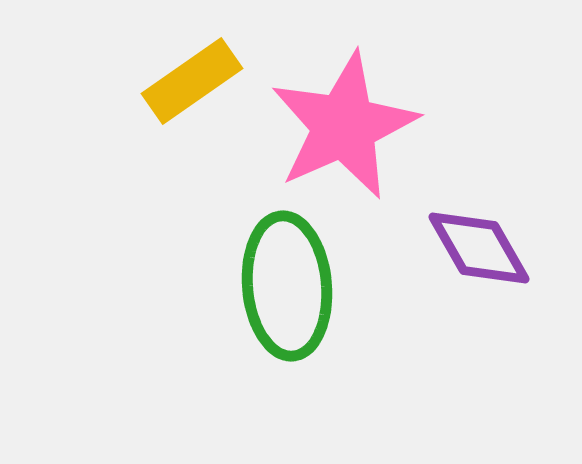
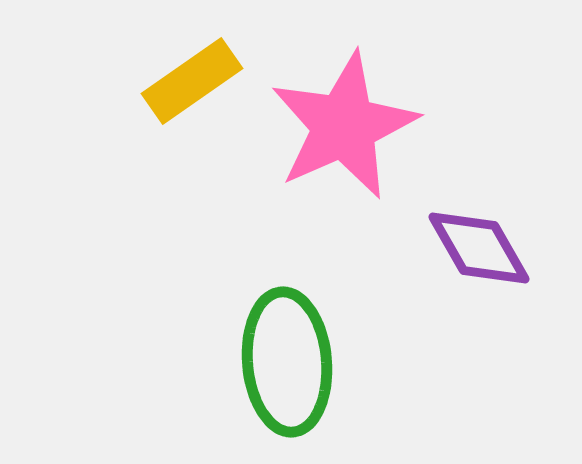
green ellipse: moved 76 px down
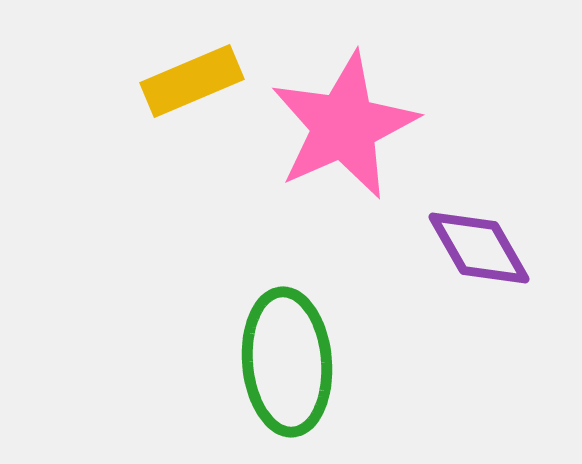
yellow rectangle: rotated 12 degrees clockwise
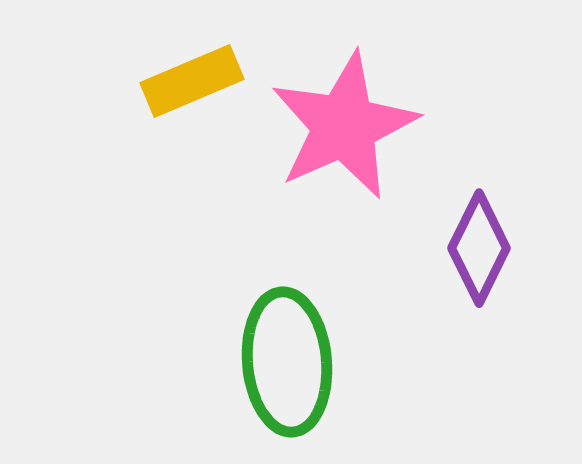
purple diamond: rotated 56 degrees clockwise
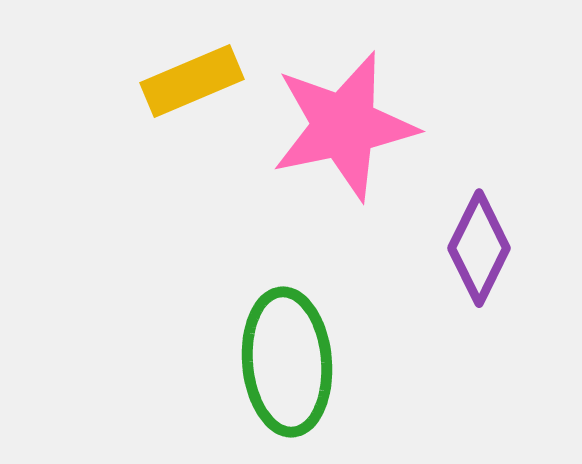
pink star: rotated 12 degrees clockwise
